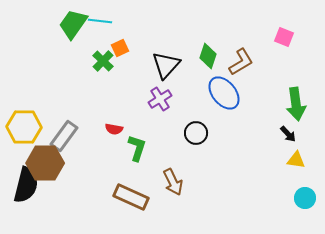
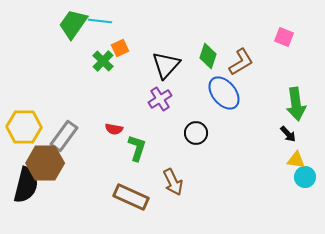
cyan circle: moved 21 px up
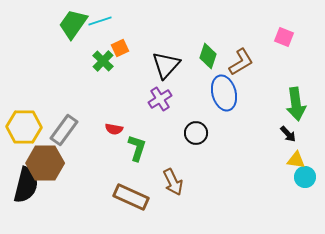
cyan line: rotated 25 degrees counterclockwise
blue ellipse: rotated 24 degrees clockwise
gray rectangle: moved 6 px up
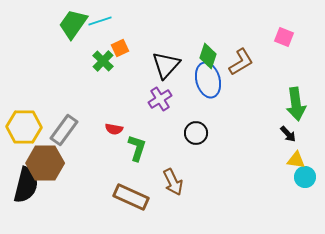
blue ellipse: moved 16 px left, 13 px up
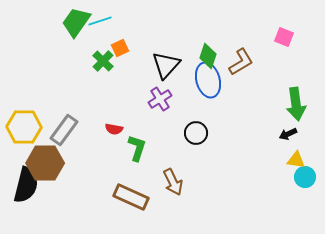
green trapezoid: moved 3 px right, 2 px up
black arrow: rotated 108 degrees clockwise
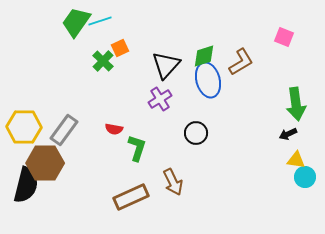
green diamond: moved 4 px left; rotated 55 degrees clockwise
brown rectangle: rotated 48 degrees counterclockwise
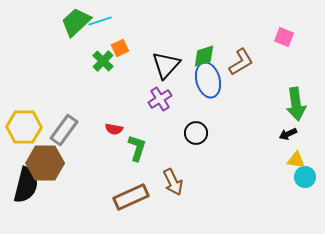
green trapezoid: rotated 12 degrees clockwise
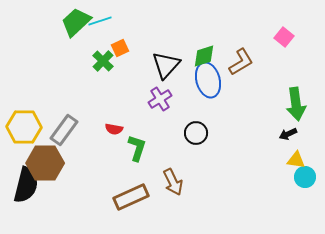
pink square: rotated 18 degrees clockwise
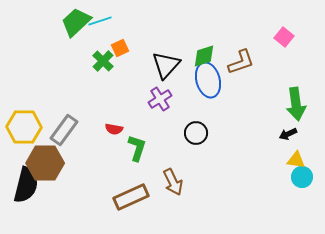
brown L-shape: rotated 12 degrees clockwise
cyan circle: moved 3 px left
